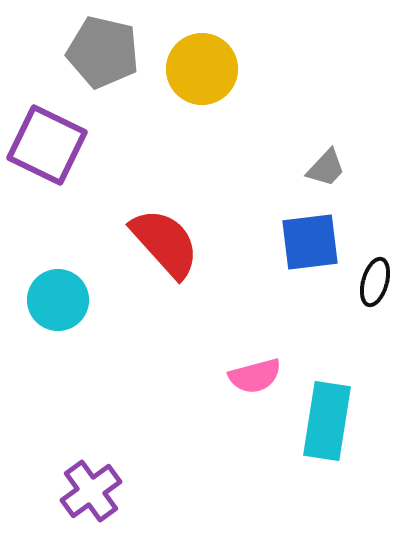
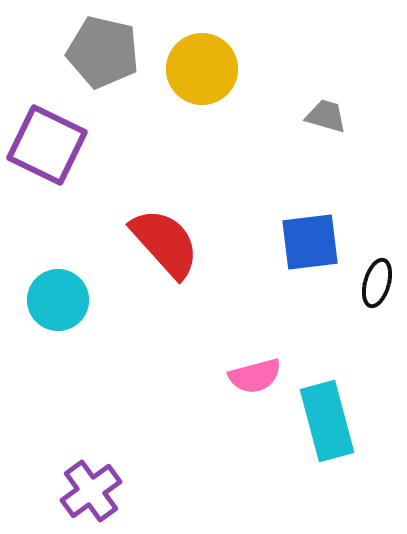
gray trapezoid: moved 52 px up; rotated 117 degrees counterclockwise
black ellipse: moved 2 px right, 1 px down
cyan rectangle: rotated 24 degrees counterclockwise
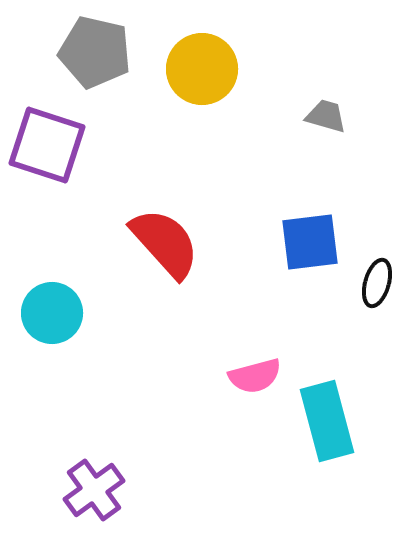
gray pentagon: moved 8 px left
purple square: rotated 8 degrees counterclockwise
cyan circle: moved 6 px left, 13 px down
purple cross: moved 3 px right, 1 px up
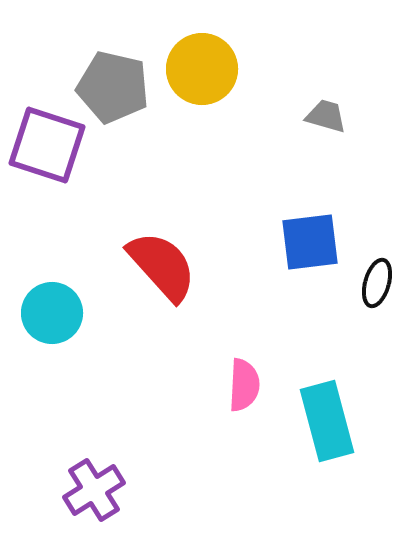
gray pentagon: moved 18 px right, 35 px down
red semicircle: moved 3 px left, 23 px down
pink semicircle: moved 11 px left, 9 px down; rotated 72 degrees counterclockwise
purple cross: rotated 4 degrees clockwise
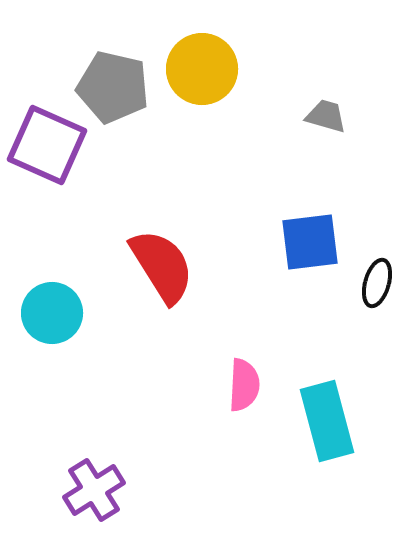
purple square: rotated 6 degrees clockwise
red semicircle: rotated 10 degrees clockwise
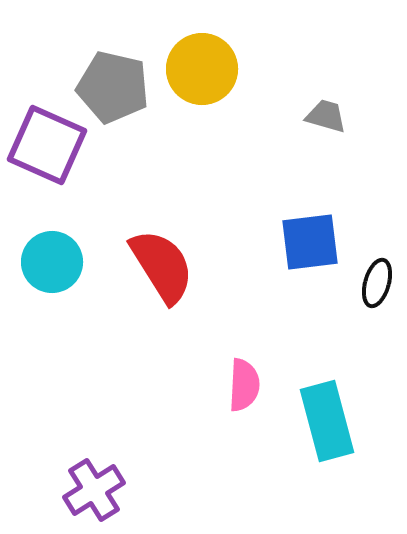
cyan circle: moved 51 px up
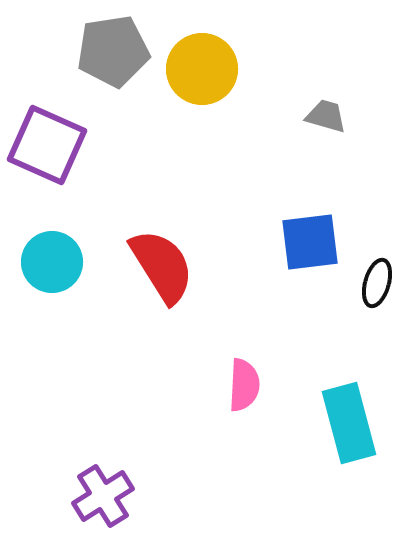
gray pentagon: moved 36 px up; rotated 22 degrees counterclockwise
cyan rectangle: moved 22 px right, 2 px down
purple cross: moved 9 px right, 6 px down
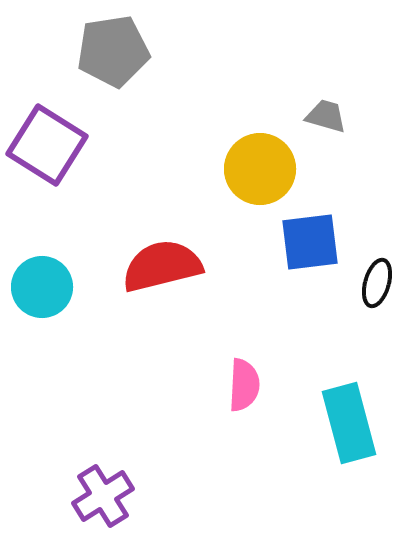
yellow circle: moved 58 px right, 100 px down
purple square: rotated 8 degrees clockwise
cyan circle: moved 10 px left, 25 px down
red semicircle: rotated 72 degrees counterclockwise
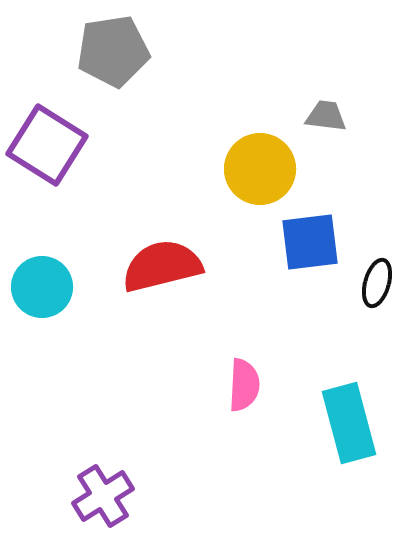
gray trapezoid: rotated 9 degrees counterclockwise
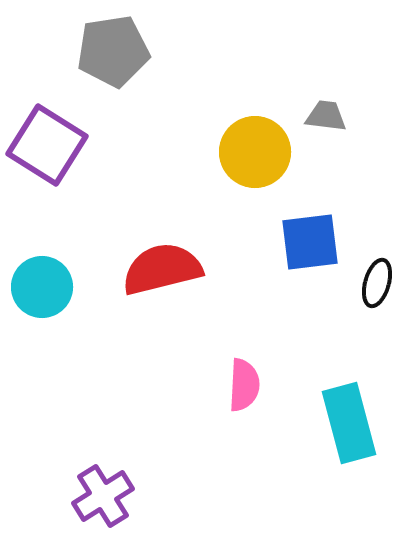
yellow circle: moved 5 px left, 17 px up
red semicircle: moved 3 px down
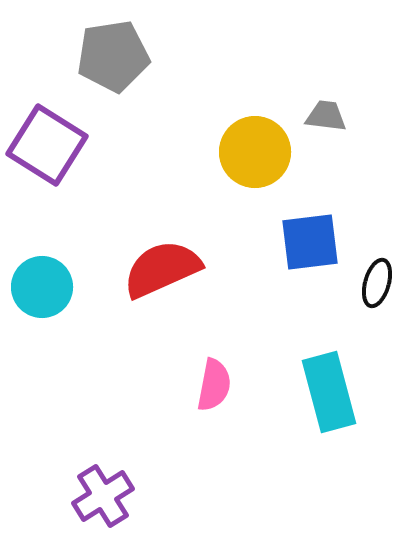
gray pentagon: moved 5 px down
red semicircle: rotated 10 degrees counterclockwise
pink semicircle: moved 30 px left; rotated 8 degrees clockwise
cyan rectangle: moved 20 px left, 31 px up
